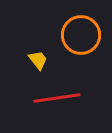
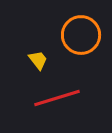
red line: rotated 9 degrees counterclockwise
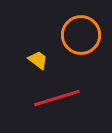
yellow trapezoid: rotated 15 degrees counterclockwise
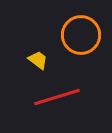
red line: moved 1 px up
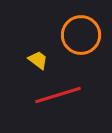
red line: moved 1 px right, 2 px up
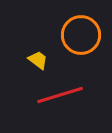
red line: moved 2 px right
